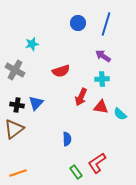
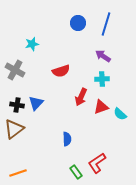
red triangle: rotated 28 degrees counterclockwise
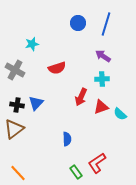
red semicircle: moved 4 px left, 3 px up
orange line: rotated 66 degrees clockwise
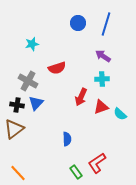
gray cross: moved 13 px right, 11 px down
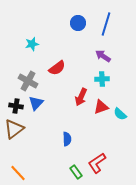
red semicircle: rotated 18 degrees counterclockwise
black cross: moved 1 px left, 1 px down
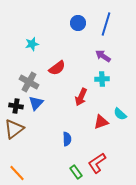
gray cross: moved 1 px right, 1 px down
red triangle: moved 15 px down
orange line: moved 1 px left
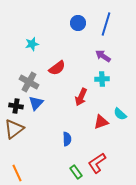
orange line: rotated 18 degrees clockwise
